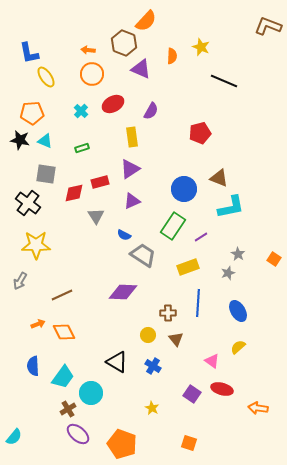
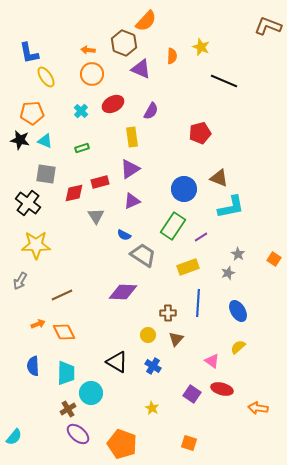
brown triangle at (176, 339): rotated 21 degrees clockwise
cyan trapezoid at (63, 377): moved 3 px right, 4 px up; rotated 35 degrees counterclockwise
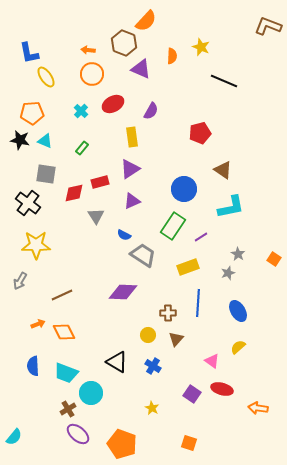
green rectangle at (82, 148): rotated 32 degrees counterclockwise
brown triangle at (219, 178): moved 4 px right, 8 px up; rotated 12 degrees clockwise
cyan trapezoid at (66, 373): rotated 110 degrees clockwise
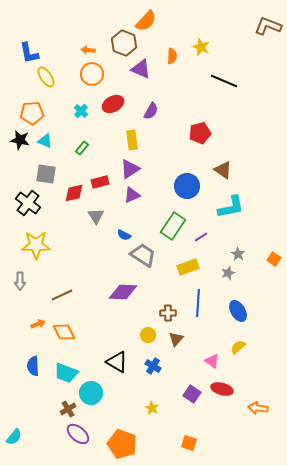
yellow rectangle at (132, 137): moved 3 px down
blue circle at (184, 189): moved 3 px right, 3 px up
purple triangle at (132, 201): moved 6 px up
gray arrow at (20, 281): rotated 30 degrees counterclockwise
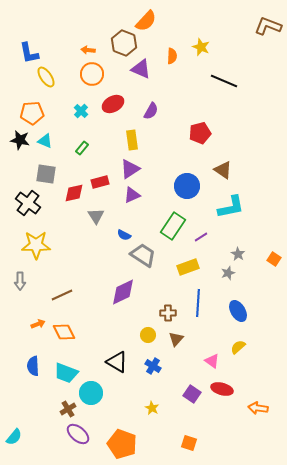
purple diamond at (123, 292): rotated 28 degrees counterclockwise
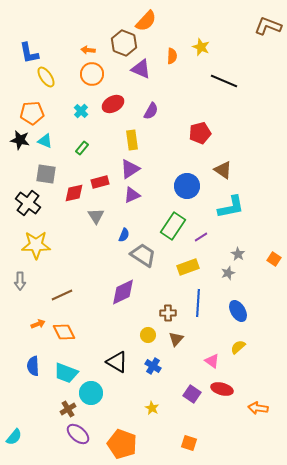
blue semicircle at (124, 235): rotated 96 degrees counterclockwise
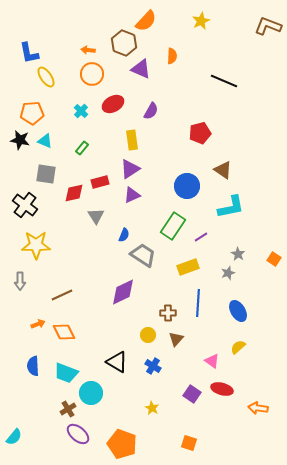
yellow star at (201, 47): moved 26 px up; rotated 24 degrees clockwise
black cross at (28, 203): moved 3 px left, 2 px down
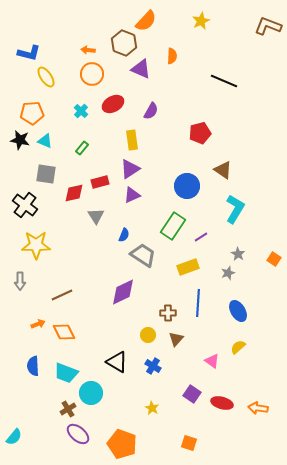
blue L-shape at (29, 53): rotated 65 degrees counterclockwise
cyan L-shape at (231, 207): moved 4 px right, 2 px down; rotated 48 degrees counterclockwise
red ellipse at (222, 389): moved 14 px down
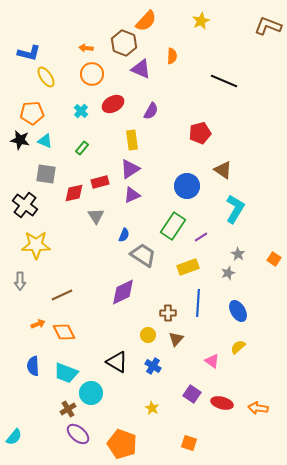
orange arrow at (88, 50): moved 2 px left, 2 px up
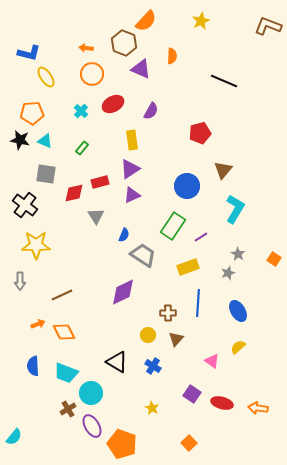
brown triangle at (223, 170): rotated 36 degrees clockwise
purple ellipse at (78, 434): moved 14 px right, 8 px up; rotated 20 degrees clockwise
orange square at (189, 443): rotated 28 degrees clockwise
